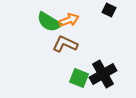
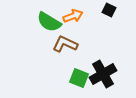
orange arrow: moved 4 px right, 4 px up
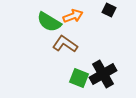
brown L-shape: rotated 10 degrees clockwise
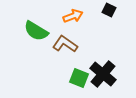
green semicircle: moved 13 px left, 9 px down
black cross: rotated 20 degrees counterclockwise
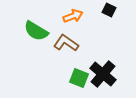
brown L-shape: moved 1 px right, 1 px up
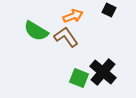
brown L-shape: moved 6 px up; rotated 20 degrees clockwise
black cross: moved 2 px up
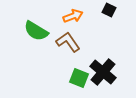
brown L-shape: moved 2 px right, 5 px down
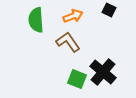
green semicircle: moved 11 px up; rotated 55 degrees clockwise
green square: moved 2 px left, 1 px down
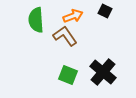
black square: moved 4 px left, 1 px down
brown L-shape: moved 3 px left, 6 px up
green square: moved 9 px left, 4 px up
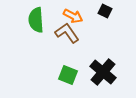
orange arrow: rotated 48 degrees clockwise
brown L-shape: moved 2 px right, 3 px up
